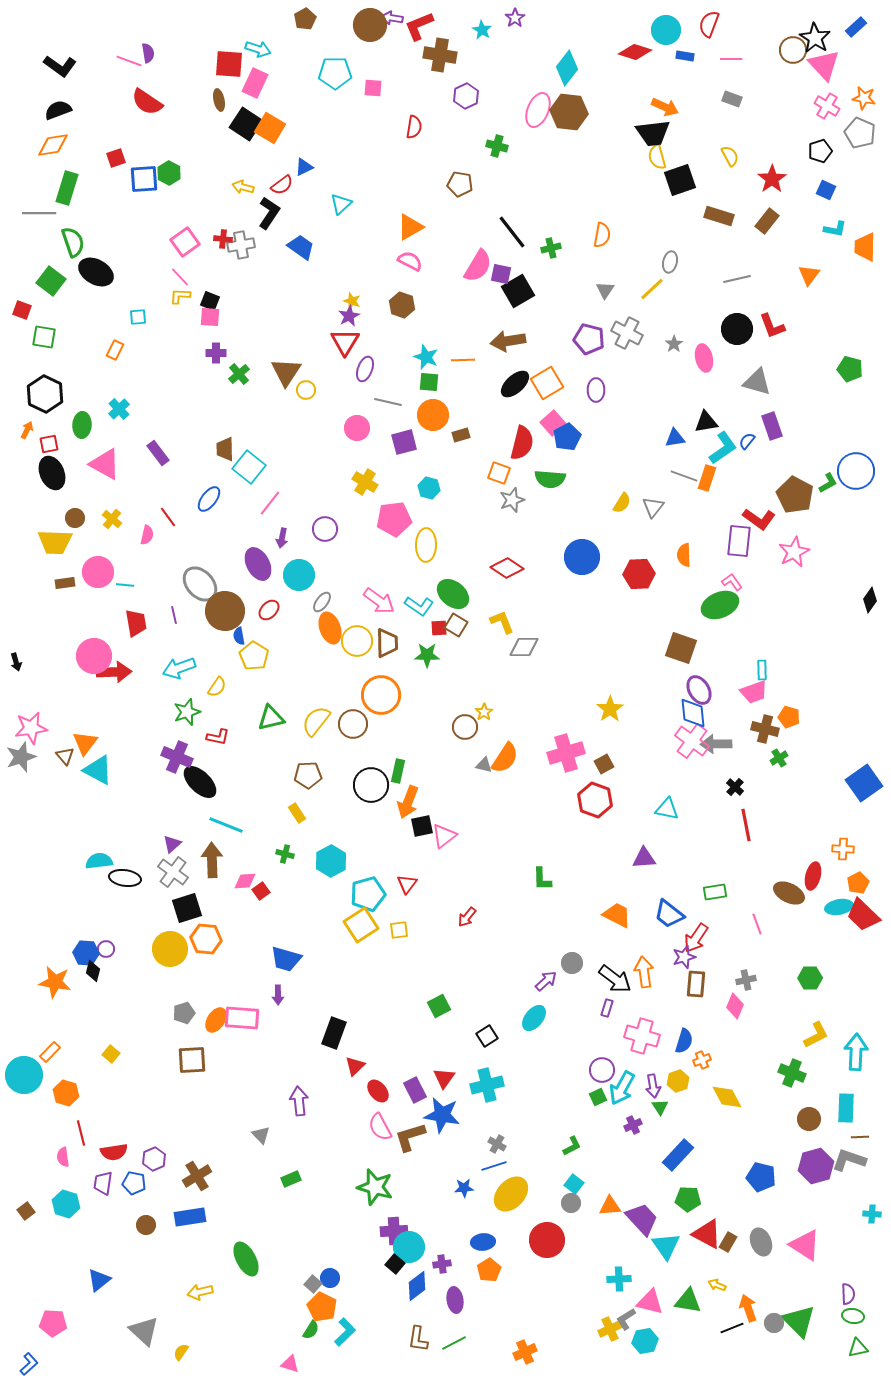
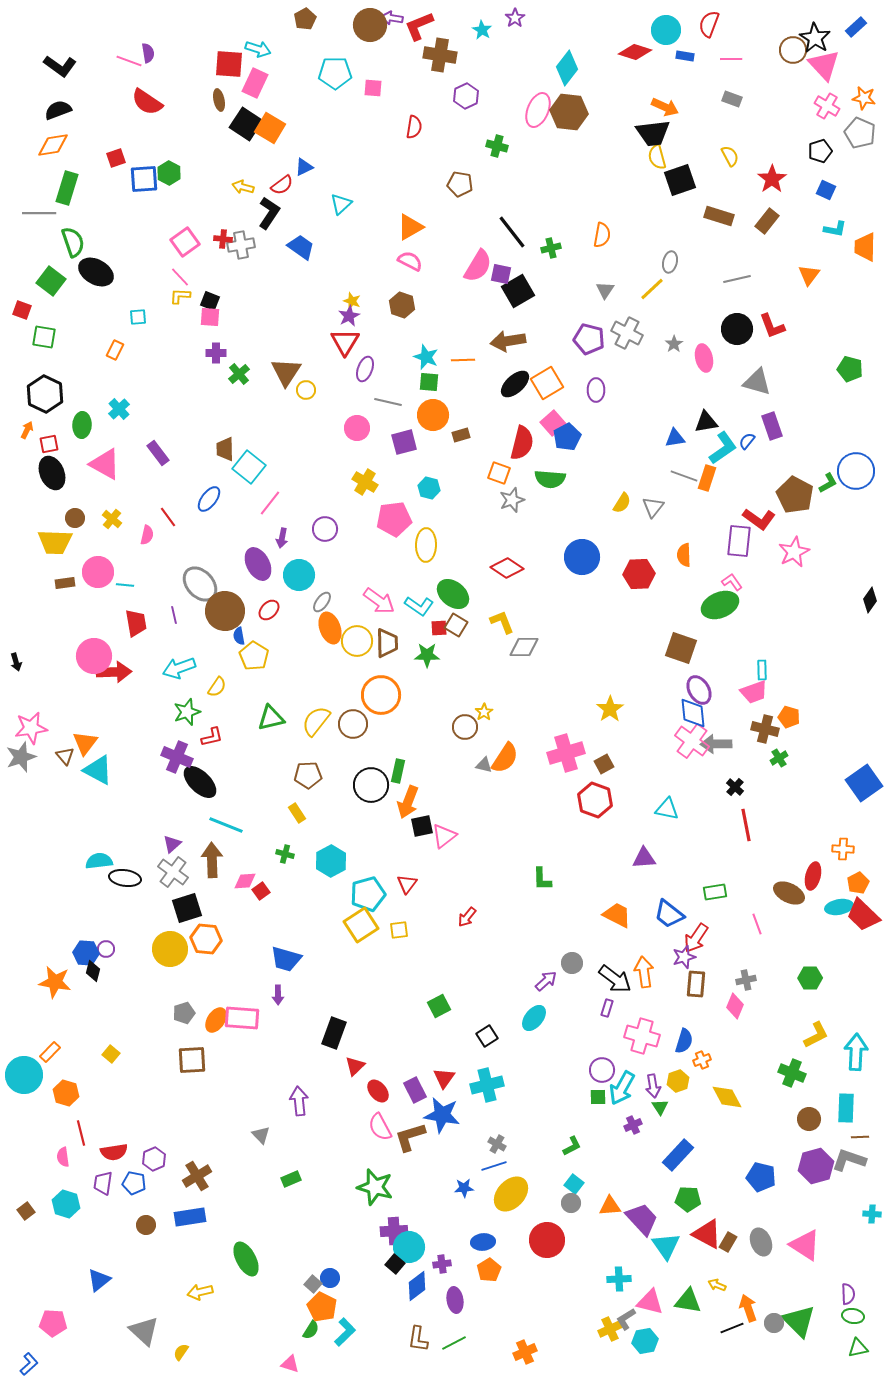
red L-shape at (218, 737): moved 6 px left; rotated 25 degrees counterclockwise
green square at (598, 1097): rotated 24 degrees clockwise
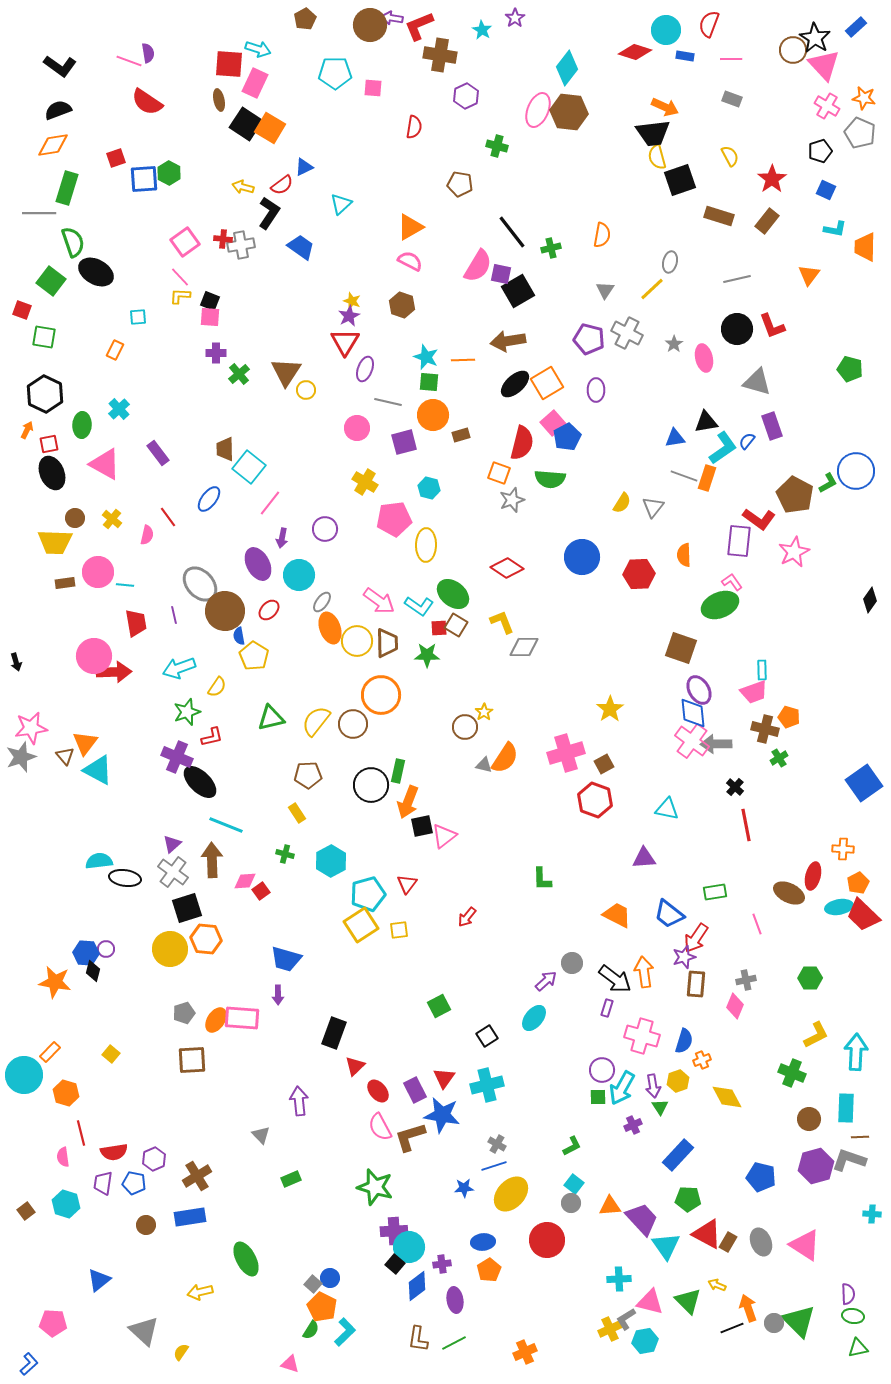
green triangle at (688, 1301): rotated 36 degrees clockwise
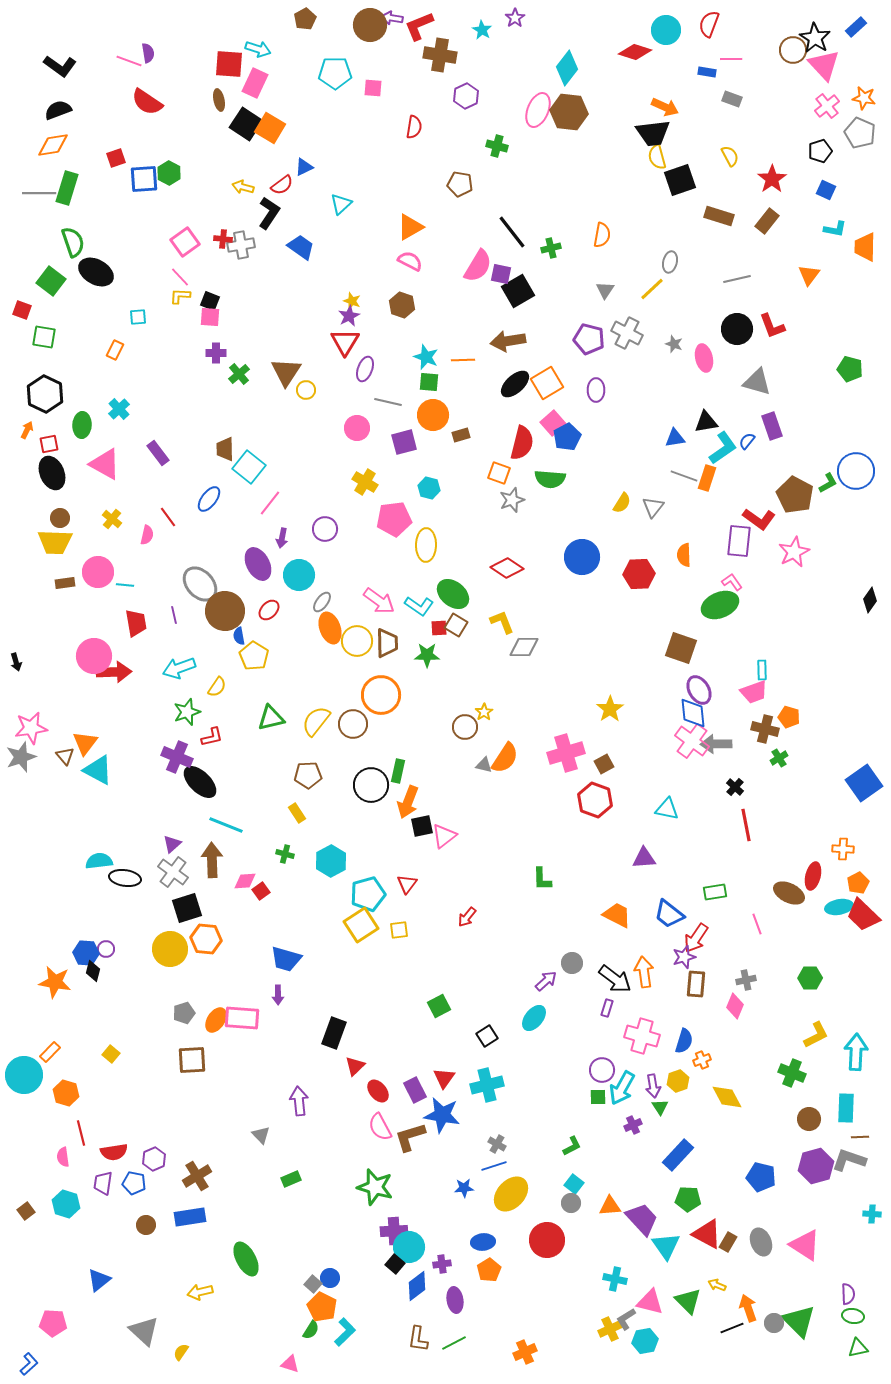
blue rectangle at (685, 56): moved 22 px right, 16 px down
pink cross at (827, 106): rotated 20 degrees clockwise
gray line at (39, 213): moved 20 px up
gray star at (674, 344): rotated 18 degrees counterclockwise
brown circle at (75, 518): moved 15 px left
cyan cross at (619, 1279): moved 4 px left; rotated 15 degrees clockwise
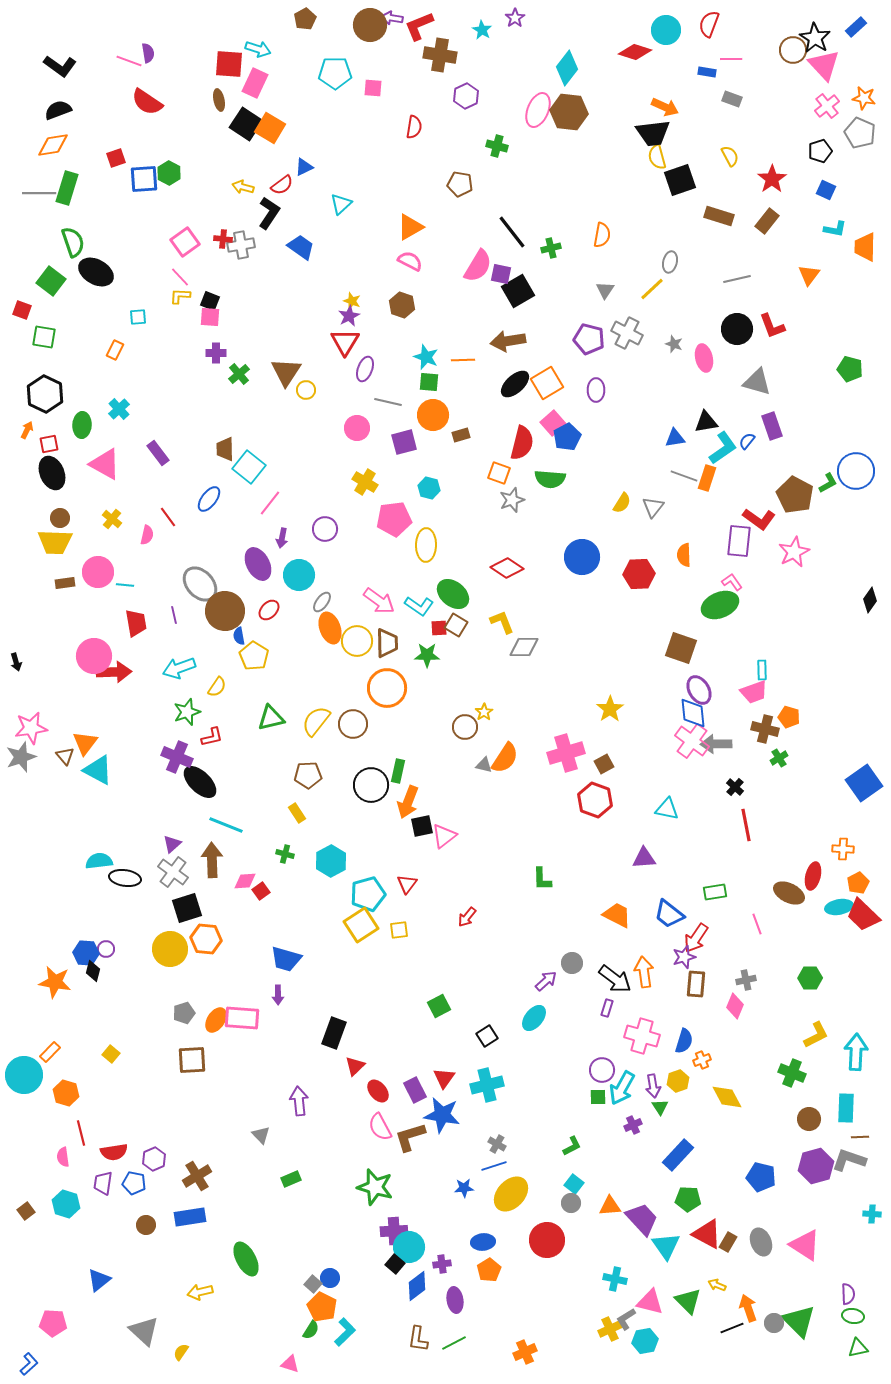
orange circle at (381, 695): moved 6 px right, 7 px up
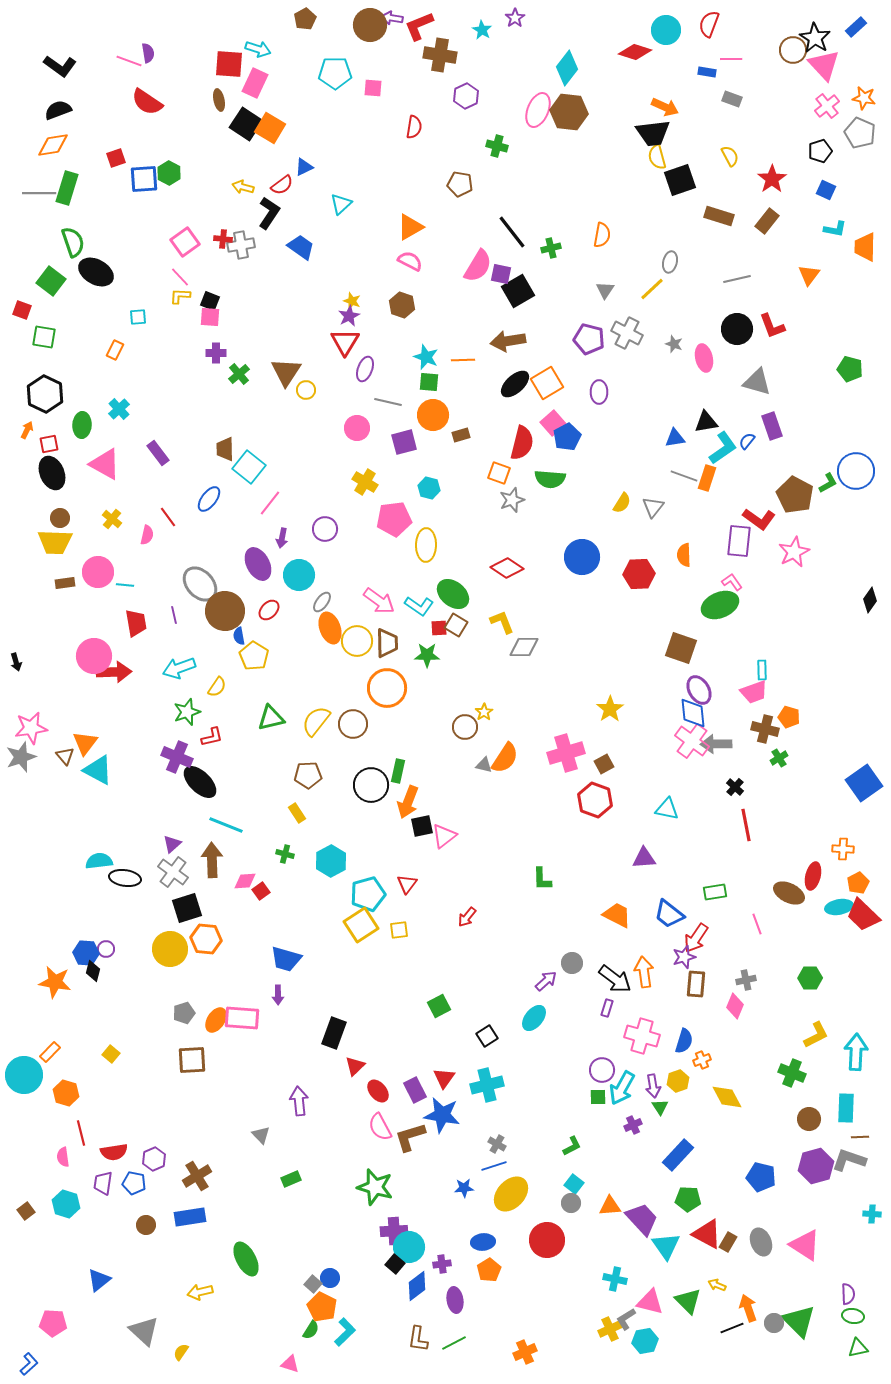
purple ellipse at (596, 390): moved 3 px right, 2 px down
